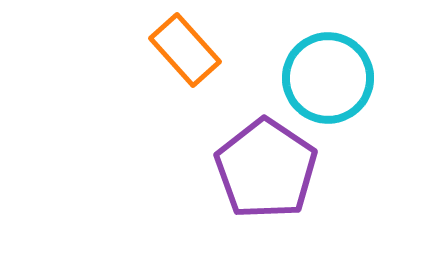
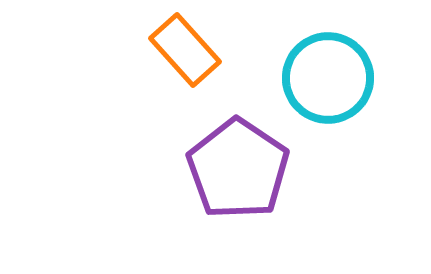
purple pentagon: moved 28 px left
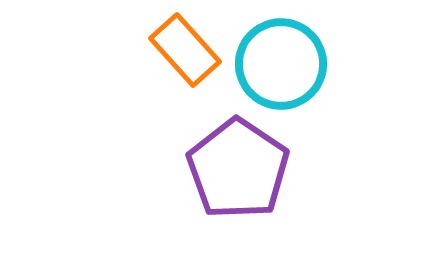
cyan circle: moved 47 px left, 14 px up
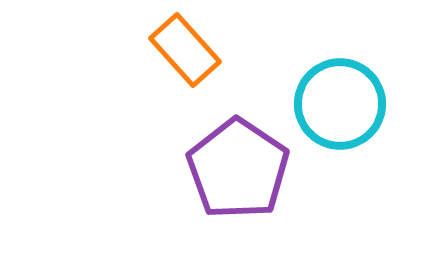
cyan circle: moved 59 px right, 40 px down
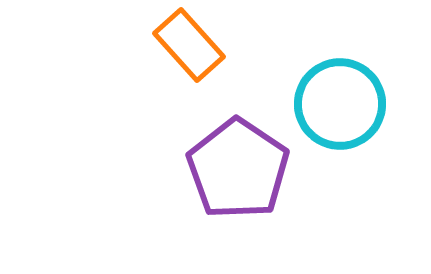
orange rectangle: moved 4 px right, 5 px up
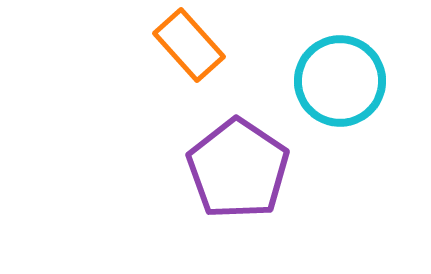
cyan circle: moved 23 px up
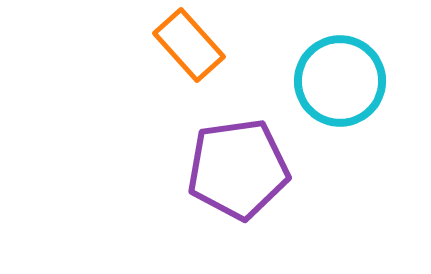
purple pentagon: rotated 30 degrees clockwise
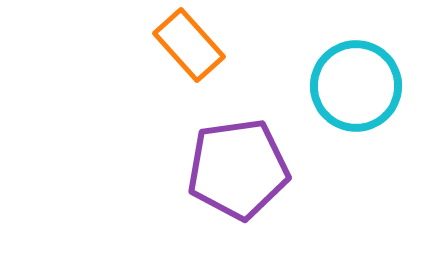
cyan circle: moved 16 px right, 5 px down
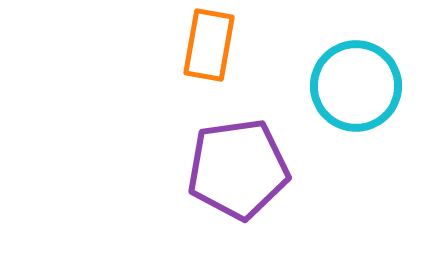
orange rectangle: moved 20 px right; rotated 52 degrees clockwise
